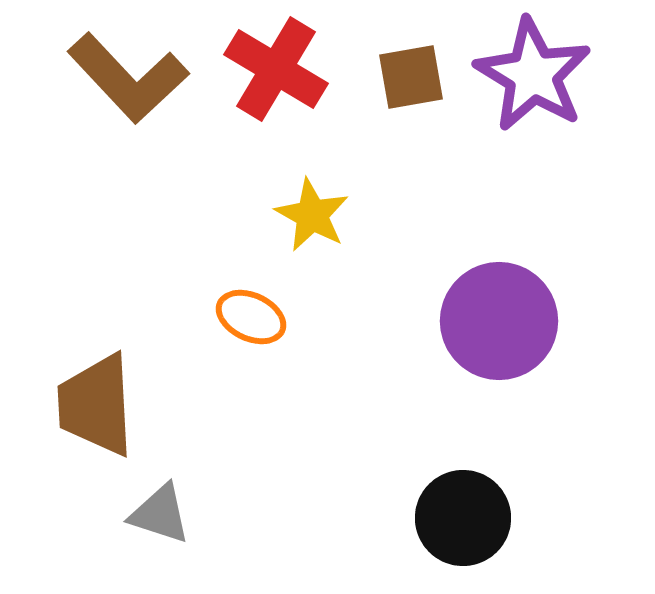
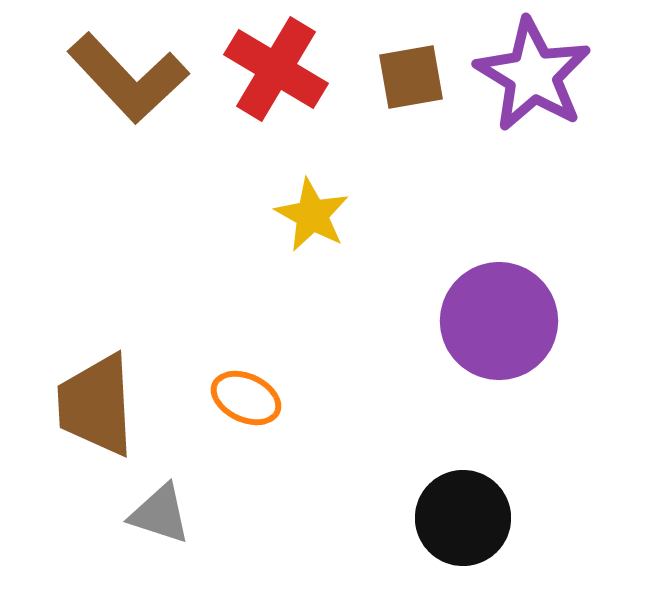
orange ellipse: moved 5 px left, 81 px down
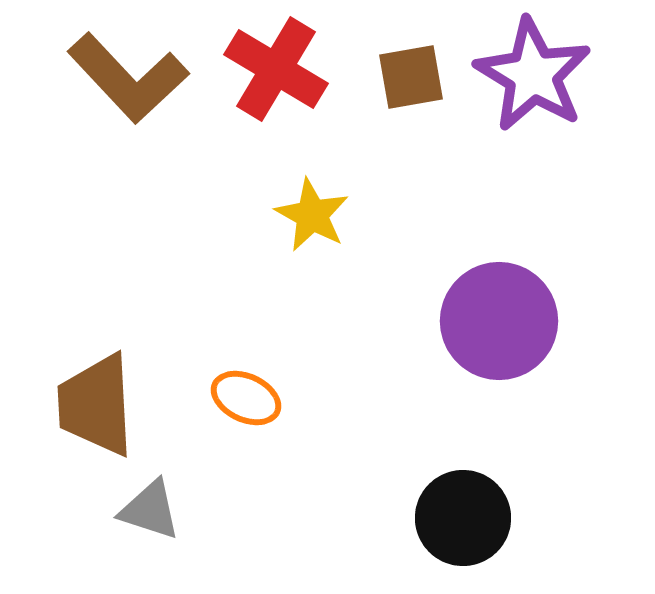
gray triangle: moved 10 px left, 4 px up
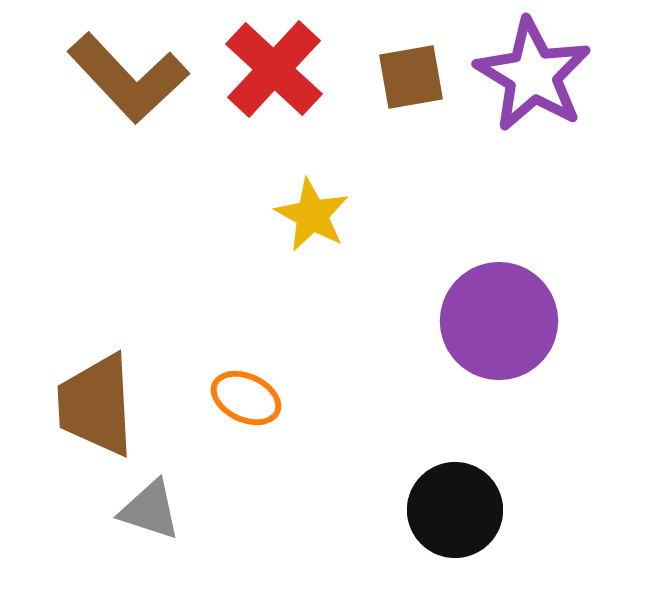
red cross: moved 2 px left; rotated 12 degrees clockwise
black circle: moved 8 px left, 8 px up
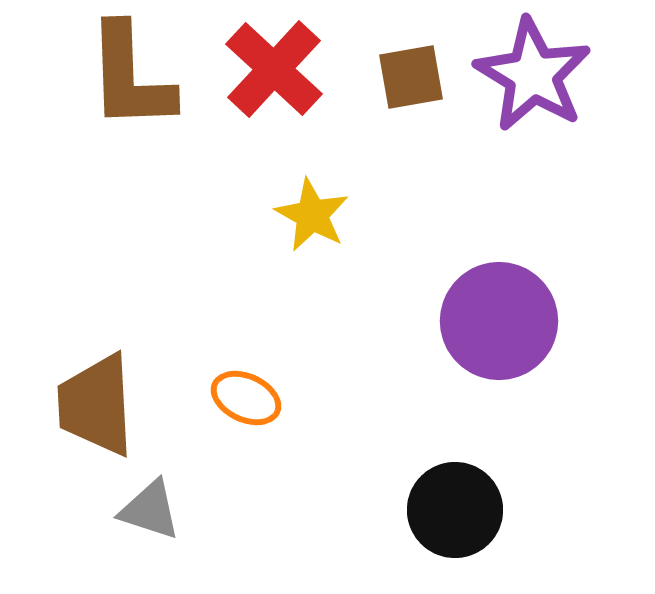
brown L-shape: moved 2 px right, 1 px up; rotated 41 degrees clockwise
